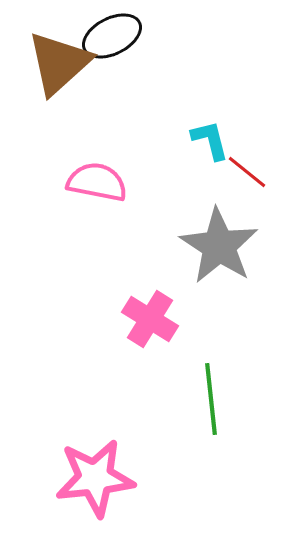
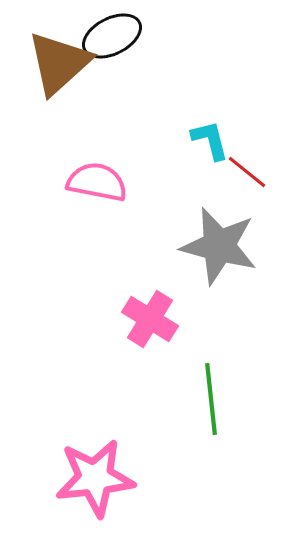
gray star: rotated 18 degrees counterclockwise
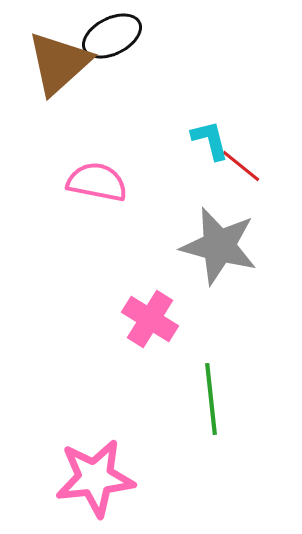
red line: moved 6 px left, 6 px up
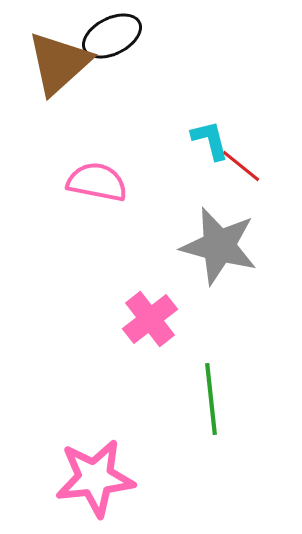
pink cross: rotated 20 degrees clockwise
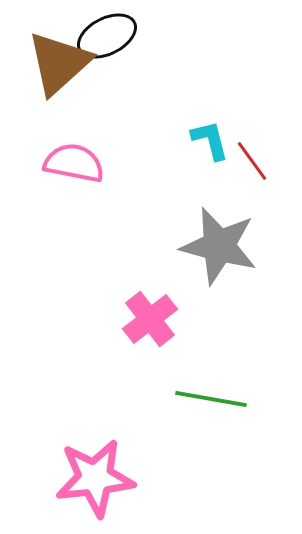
black ellipse: moved 5 px left
red line: moved 11 px right, 5 px up; rotated 15 degrees clockwise
pink semicircle: moved 23 px left, 19 px up
green line: rotated 74 degrees counterclockwise
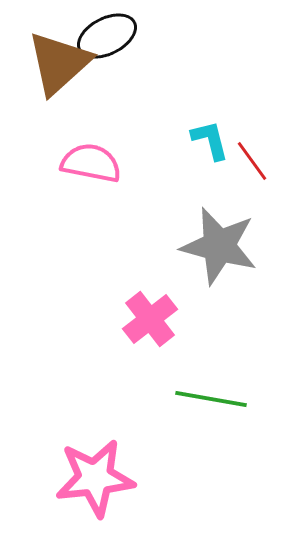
pink semicircle: moved 17 px right
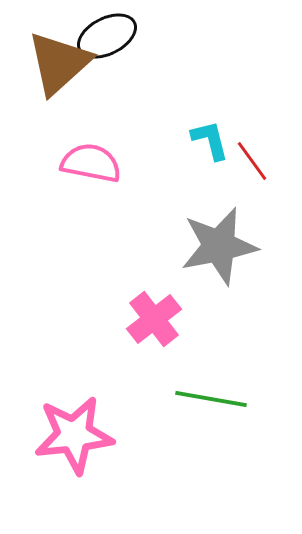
gray star: rotated 26 degrees counterclockwise
pink cross: moved 4 px right
pink star: moved 21 px left, 43 px up
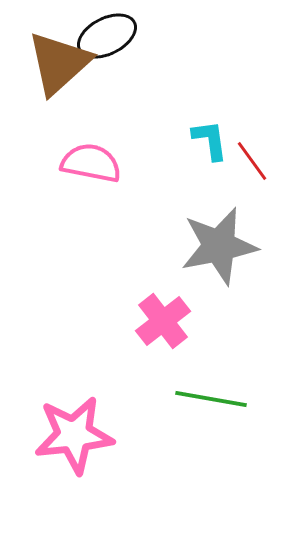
cyan L-shape: rotated 6 degrees clockwise
pink cross: moved 9 px right, 2 px down
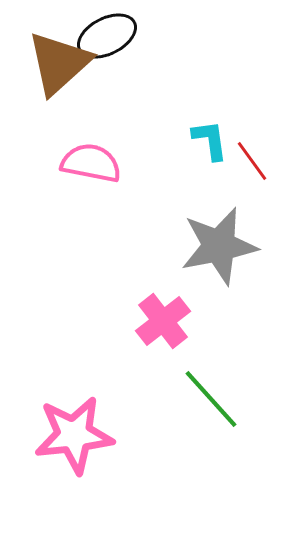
green line: rotated 38 degrees clockwise
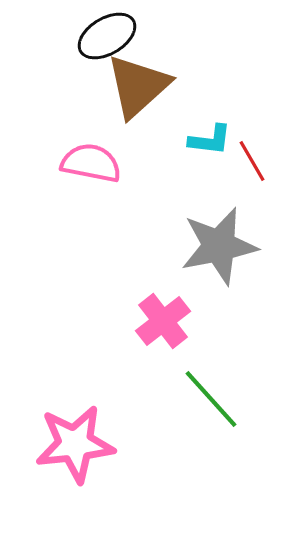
black ellipse: rotated 4 degrees counterclockwise
brown triangle: moved 79 px right, 23 px down
cyan L-shape: rotated 105 degrees clockwise
red line: rotated 6 degrees clockwise
pink star: moved 1 px right, 9 px down
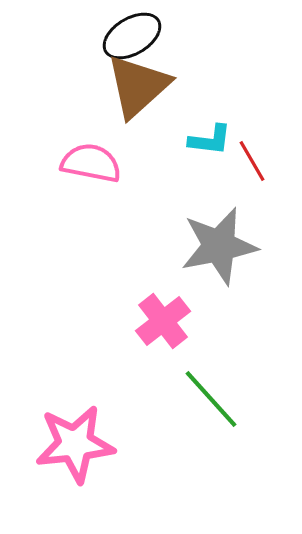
black ellipse: moved 25 px right
